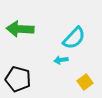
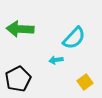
cyan arrow: moved 5 px left
black pentagon: rotated 30 degrees clockwise
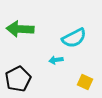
cyan semicircle: rotated 20 degrees clockwise
yellow square: rotated 28 degrees counterclockwise
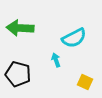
green arrow: moved 1 px up
cyan arrow: rotated 80 degrees clockwise
black pentagon: moved 5 px up; rotated 30 degrees counterclockwise
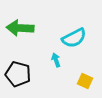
yellow square: moved 1 px up
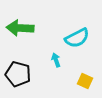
cyan semicircle: moved 3 px right
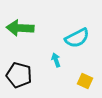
black pentagon: moved 1 px right, 1 px down
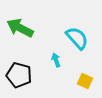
green arrow: rotated 24 degrees clockwise
cyan semicircle: rotated 105 degrees counterclockwise
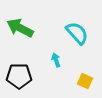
cyan semicircle: moved 5 px up
black pentagon: moved 1 px down; rotated 15 degrees counterclockwise
